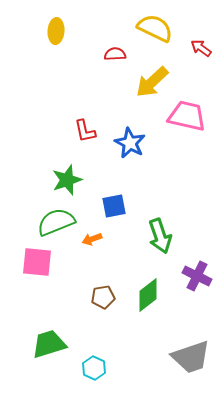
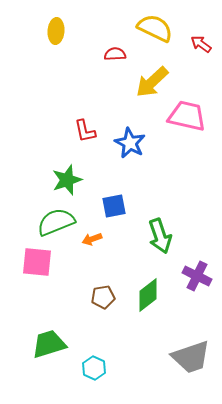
red arrow: moved 4 px up
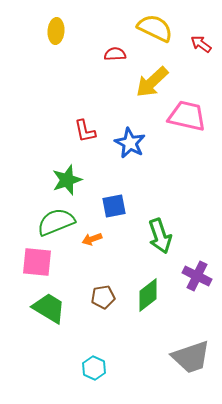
green trapezoid: moved 36 px up; rotated 48 degrees clockwise
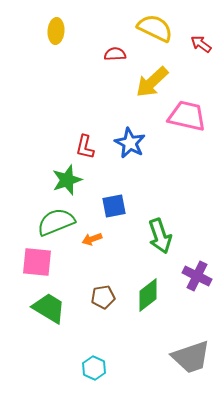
red L-shape: moved 16 px down; rotated 25 degrees clockwise
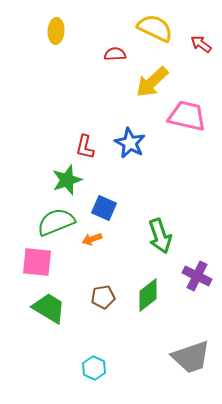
blue square: moved 10 px left, 2 px down; rotated 35 degrees clockwise
